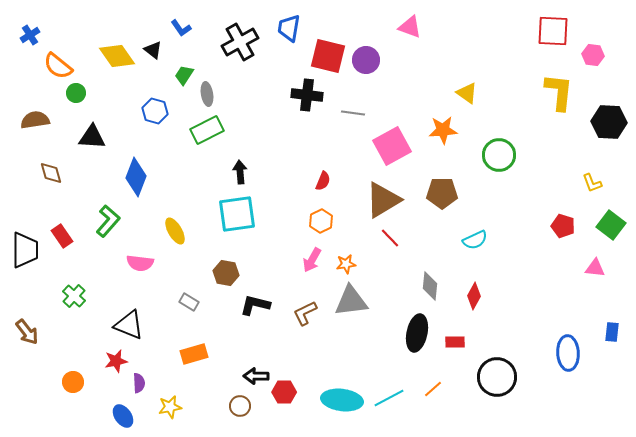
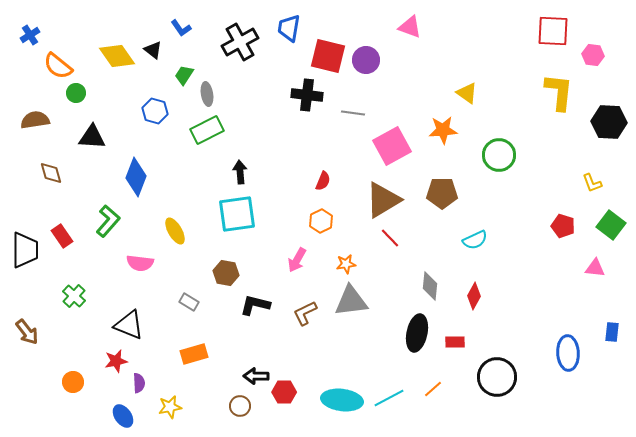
pink arrow at (312, 260): moved 15 px left
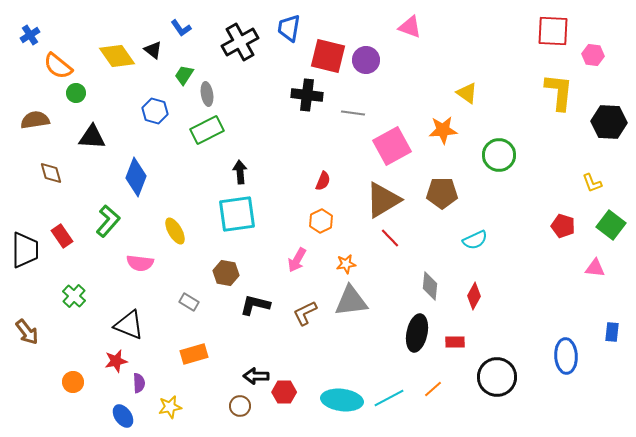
blue ellipse at (568, 353): moved 2 px left, 3 px down
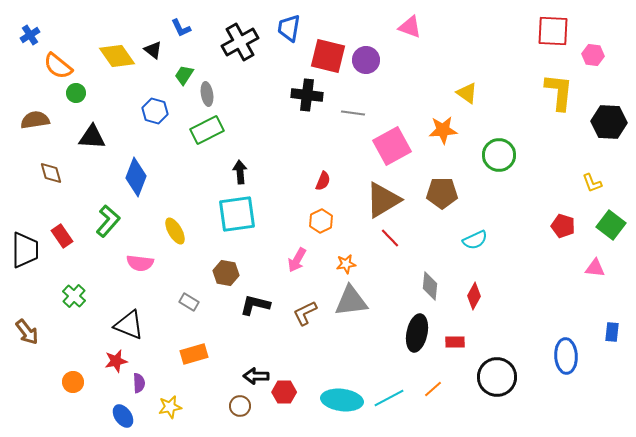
blue L-shape at (181, 28): rotated 10 degrees clockwise
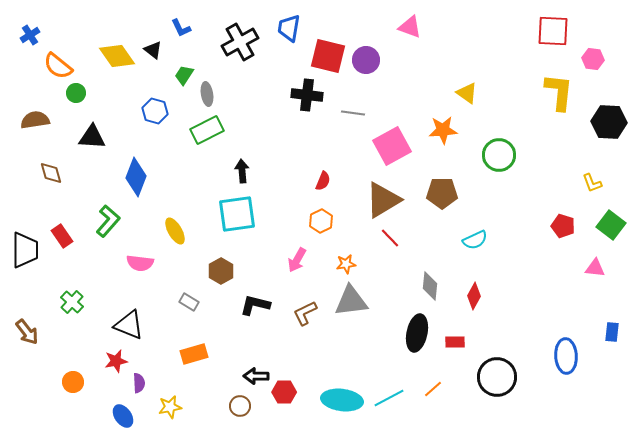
pink hexagon at (593, 55): moved 4 px down
black arrow at (240, 172): moved 2 px right, 1 px up
brown hexagon at (226, 273): moved 5 px left, 2 px up; rotated 20 degrees clockwise
green cross at (74, 296): moved 2 px left, 6 px down
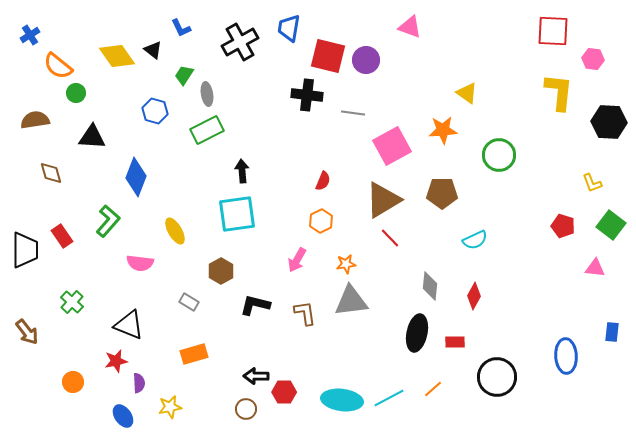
brown L-shape at (305, 313): rotated 108 degrees clockwise
brown circle at (240, 406): moved 6 px right, 3 px down
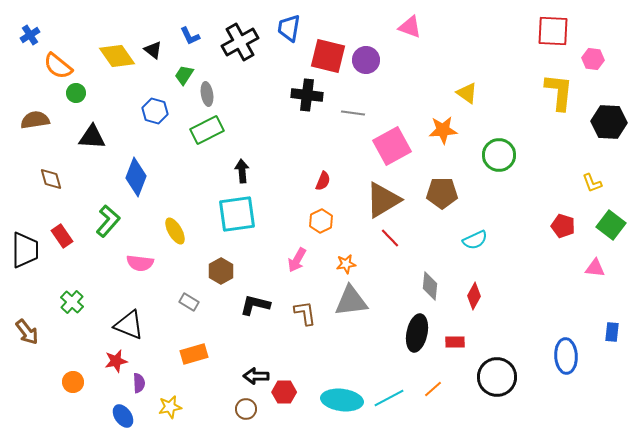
blue L-shape at (181, 28): moved 9 px right, 8 px down
brown diamond at (51, 173): moved 6 px down
